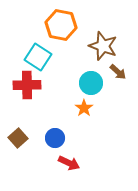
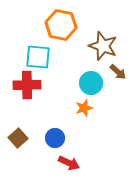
cyan square: rotated 28 degrees counterclockwise
orange star: rotated 18 degrees clockwise
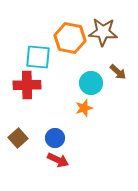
orange hexagon: moved 9 px right, 13 px down
brown star: moved 14 px up; rotated 16 degrees counterclockwise
red arrow: moved 11 px left, 3 px up
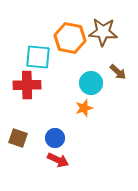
brown square: rotated 30 degrees counterclockwise
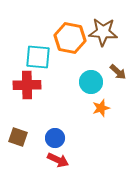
cyan circle: moved 1 px up
orange star: moved 17 px right
brown square: moved 1 px up
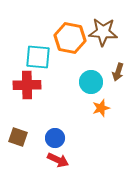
brown arrow: rotated 66 degrees clockwise
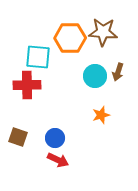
orange hexagon: rotated 12 degrees counterclockwise
cyan circle: moved 4 px right, 6 px up
orange star: moved 7 px down
